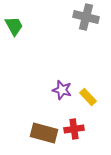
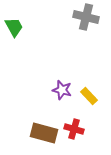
green trapezoid: moved 1 px down
yellow rectangle: moved 1 px right, 1 px up
red cross: rotated 24 degrees clockwise
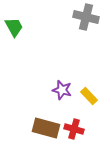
brown rectangle: moved 2 px right, 5 px up
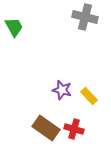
gray cross: moved 1 px left
brown rectangle: rotated 20 degrees clockwise
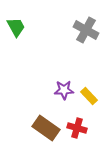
gray cross: moved 1 px right, 13 px down; rotated 15 degrees clockwise
green trapezoid: moved 2 px right
purple star: moved 2 px right; rotated 18 degrees counterclockwise
red cross: moved 3 px right, 1 px up
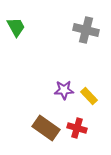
gray cross: rotated 15 degrees counterclockwise
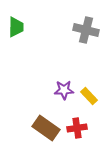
green trapezoid: rotated 30 degrees clockwise
red cross: rotated 24 degrees counterclockwise
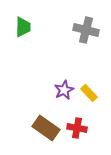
green trapezoid: moved 7 px right
purple star: rotated 24 degrees counterclockwise
yellow rectangle: moved 3 px up
red cross: rotated 18 degrees clockwise
